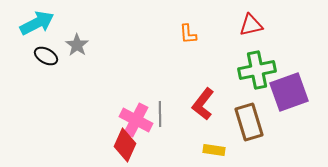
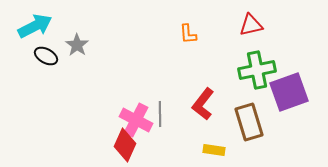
cyan arrow: moved 2 px left, 3 px down
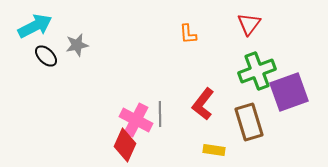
red triangle: moved 2 px left, 1 px up; rotated 40 degrees counterclockwise
gray star: rotated 25 degrees clockwise
black ellipse: rotated 15 degrees clockwise
green cross: moved 1 px down; rotated 9 degrees counterclockwise
